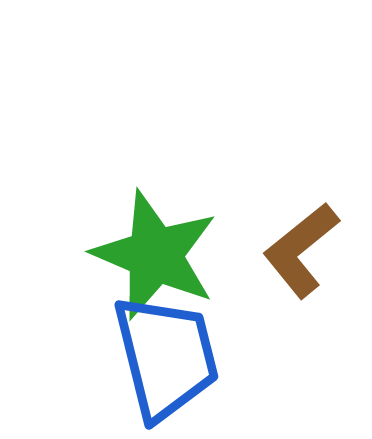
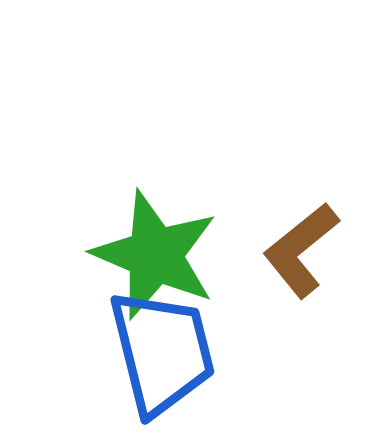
blue trapezoid: moved 4 px left, 5 px up
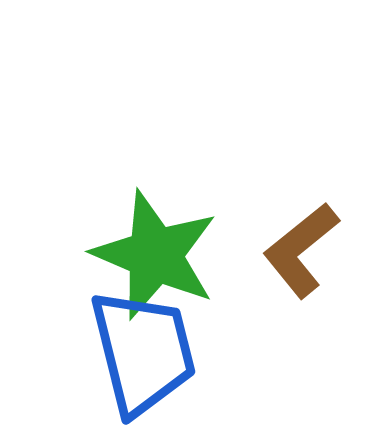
blue trapezoid: moved 19 px left
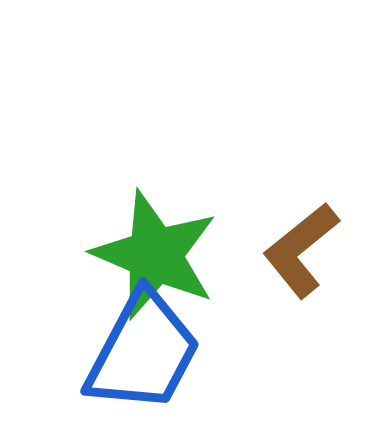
blue trapezoid: rotated 42 degrees clockwise
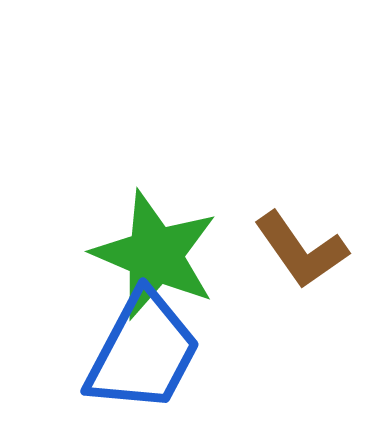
brown L-shape: rotated 86 degrees counterclockwise
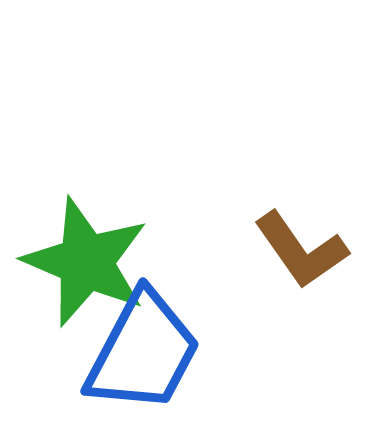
green star: moved 69 px left, 7 px down
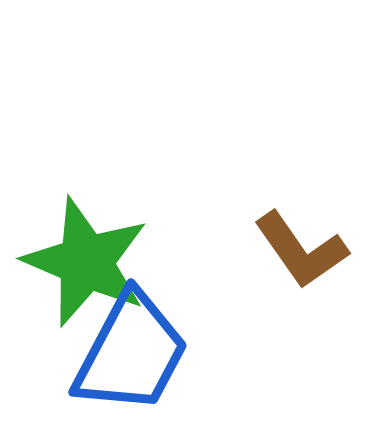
blue trapezoid: moved 12 px left, 1 px down
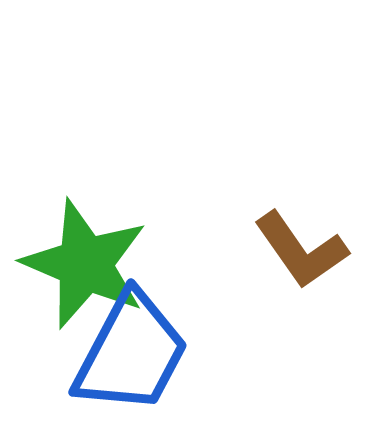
green star: moved 1 px left, 2 px down
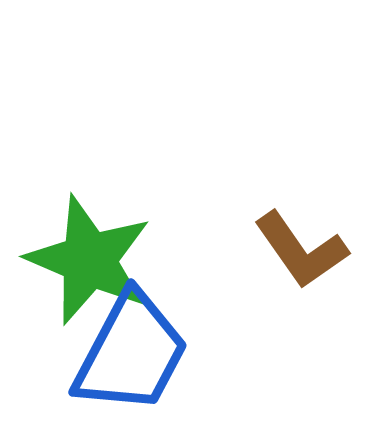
green star: moved 4 px right, 4 px up
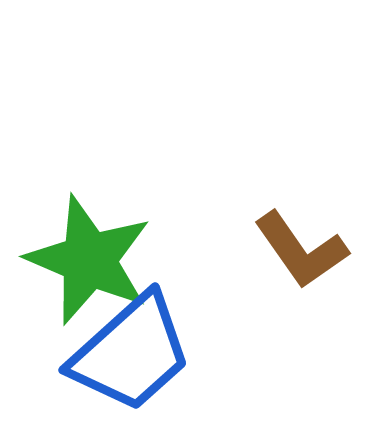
blue trapezoid: rotated 20 degrees clockwise
